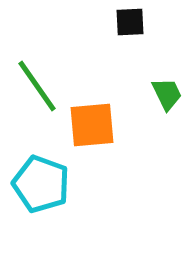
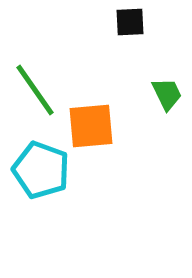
green line: moved 2 px left, 4 px down
orange square: moved 1 px left, 1 px down
cyan pentagon: moved 14 px up
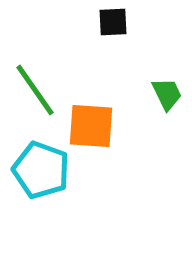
black square: moved 17 px left
orange square: rotated 9 degrees clockwise
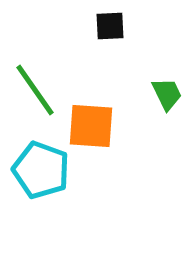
black square: moved 3 px left, 4 px down
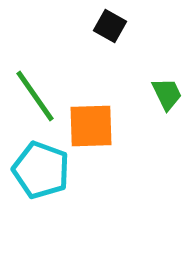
black square: rotated 32 degrees clockwise
green line: moved 6 px down
orange square: rotated 6 degrees counterclockwise
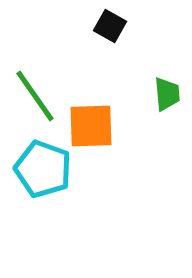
green trapezoid: rotated 21 degrees clockwise
cyan pentagon: moved 2 px right, 1 px up
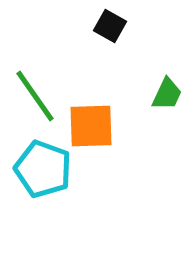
green trapezoid: rotated 30 degrees clockwise
